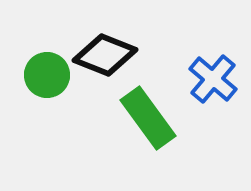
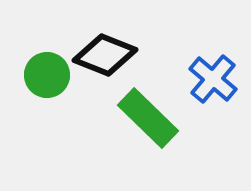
green rectangle: rotated 10 degrees counterclockwise
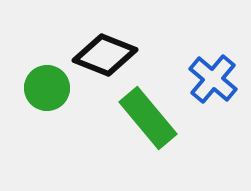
green circle: moved 13 px down
green rectangle: rotated 6 degrees clockwise
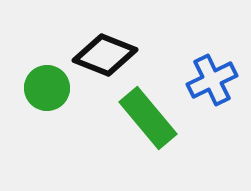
blue cross: moved 1 px left, 1 px down; rotated 24 degrees clockwise
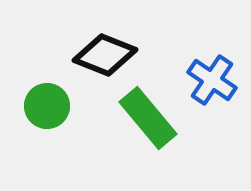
blue cross: rotated 30 degrees counterclockwise
green circle: moved 18 px down
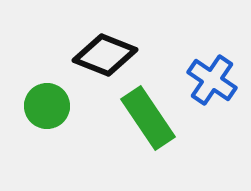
green rectangle: rotated 6 degrees clockwise
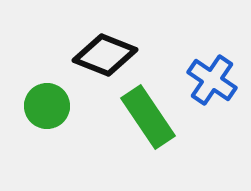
green rectangle: moved 1 px up
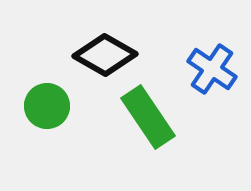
black diamond: rotated 8 degrees clockwise
blue cross: moved 11 px up
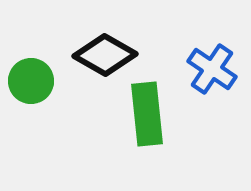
green circle: moved 16 px left, 25 px up
green rectangle: moved 1 px left, 3 px up; rotated 28 degrees clockwise
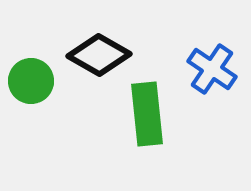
black diamond: moved 6 px left
